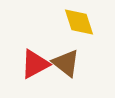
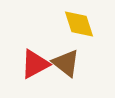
yellow diamond: moved 2 px down
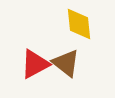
yellow diamond: rotated 12 degrees clockwise
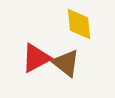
red triangle: moved 1 px right, 6 px up
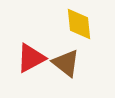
red triangle: moved 5 px left
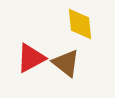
yellow diamond: moved 1 px right
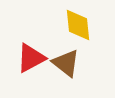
yellow diamond: moved 2 px left, 1 px down
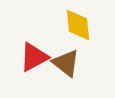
red triangle: moved 3 px right, 1 px up
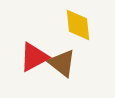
brown triangle: moved 4 px left
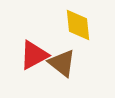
red triangle: moved 2 px up
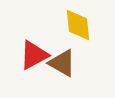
brown triangle: rotated 8 degrees counterclockwise
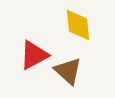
brown triangle: moved 6 px right, 8 px down; rotated 12 degrees clockwise
